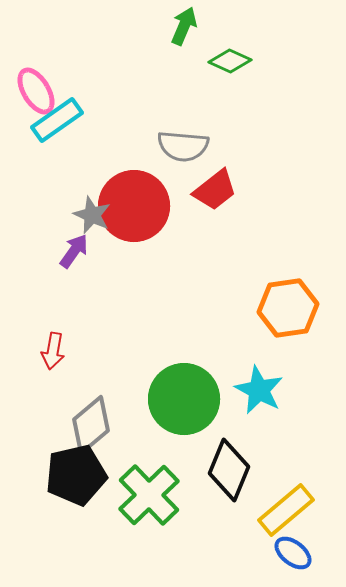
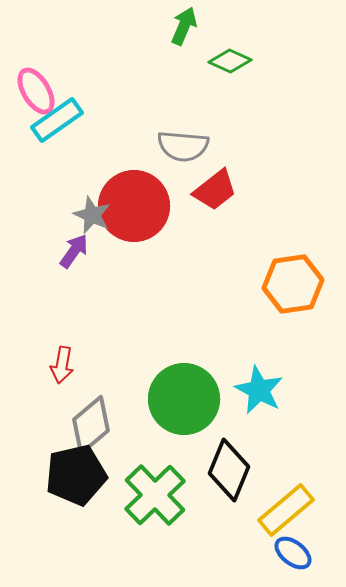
orange hexagon: moved 5 px right, 24 px up
red arrow: moved 9 px right, 14 px down
green cross: moved 6 px right
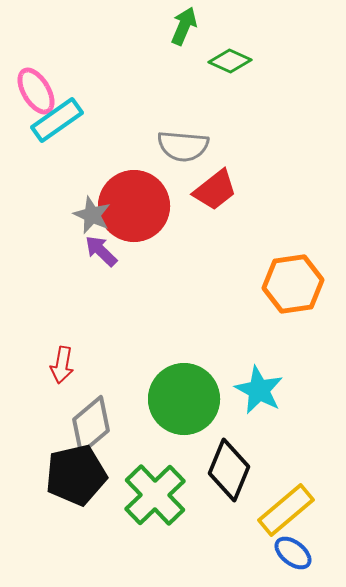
purple arrow: moved 27 px right; rotated 81 degrees counterclockwise
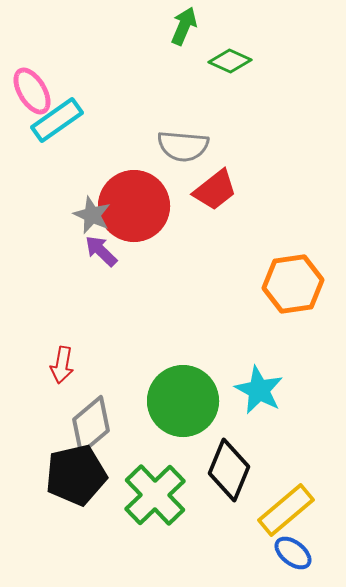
pink ellipse: moved 4 px left
green circle: moved 1 px left, 2 px down
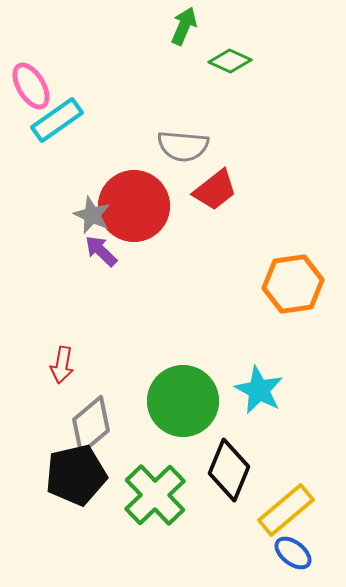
pink ellipse: moved 1 px left, 5 px up
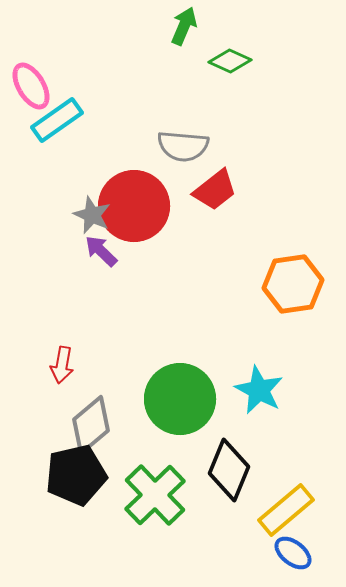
green circle: moved 3 px left, 2 px up
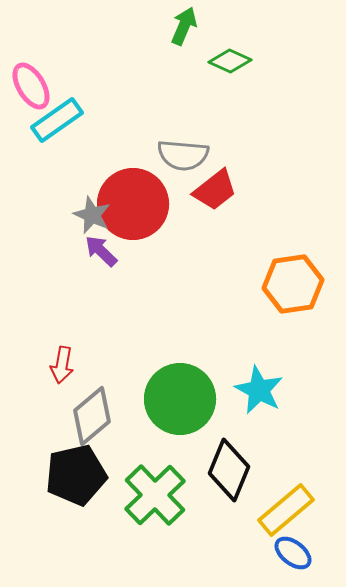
gray semicircle: moved 9 px down
red circle: moved 1 px left, 2 px up
gray diamond: moved 1 px right, 9 px up
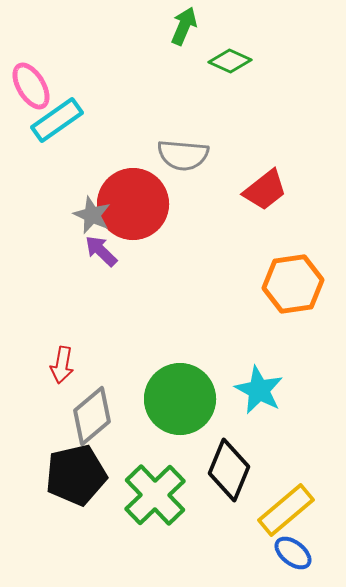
red trapezoid: moved 50 px right
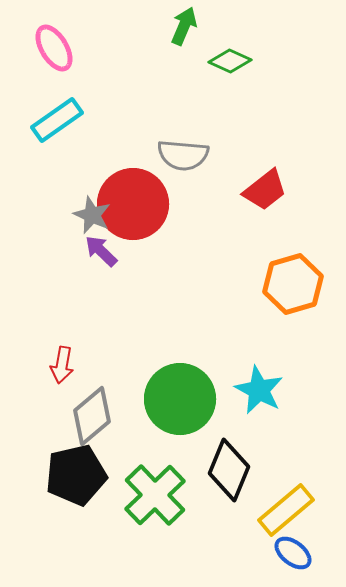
pink ellipse: moved 23 px right, 38 px up
orange hexagon: rotated 8 degrees counterclockwise
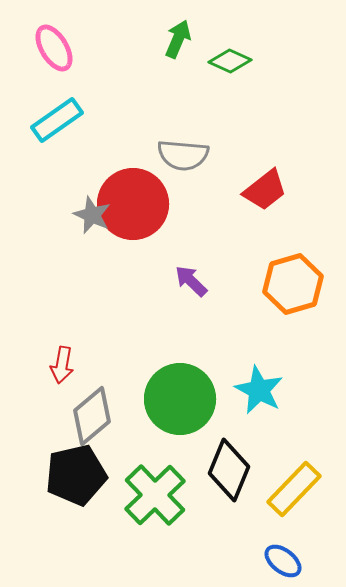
green arrow: moved 6 px left, 13 px down
purple arrow: moved 90 px right, 30 px down
yellow rectangle: moved 8 px right, 21 px up; rotated 6 degrees counterclockwise
blue ellipse: moved 10 px left, 8 px down
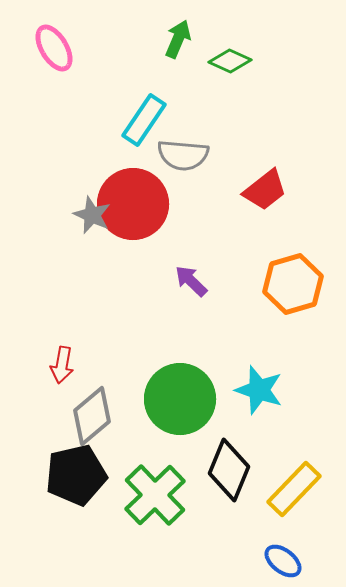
cyan rectangle: moved 87 px right; rotated 21 degrees counterclockwise
cyan star: rotated 9 degrees counterclockwise
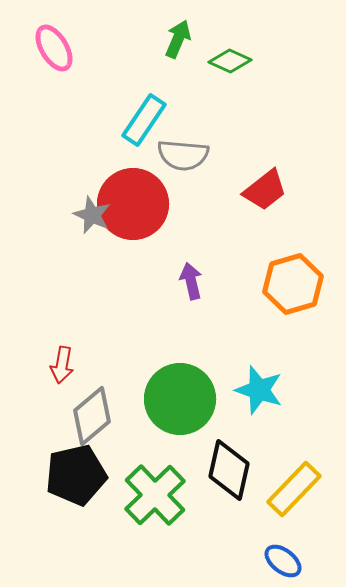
purple arrow: rotated 33 degrees clockwise
black diamond: rotated 10 degrees counterclockwise
